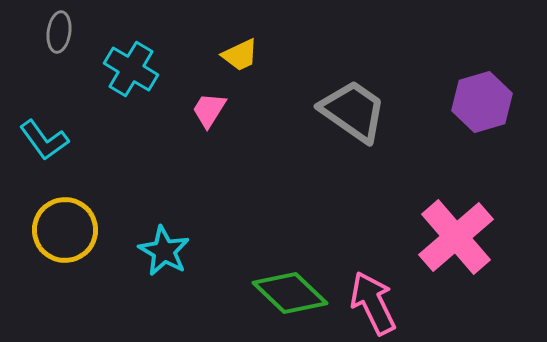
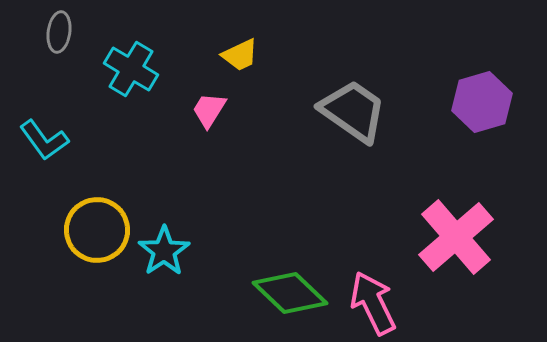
yellow circle: moved 32 px right
cyan star: rotated 9 degrees clockwise
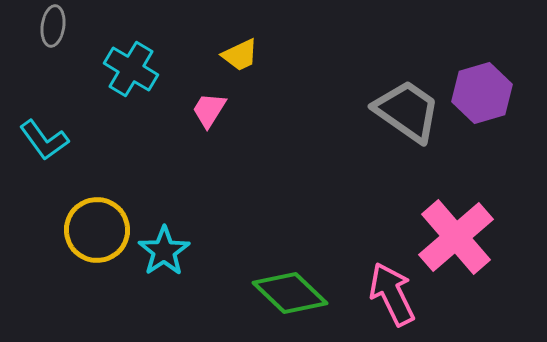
gray ellipse: moved 6 px left, 6 px up
purple hexagon: moved 9 px up
gray trapezoid: moved 54 px right
pink arrow: moved 19 px right, 9 px up
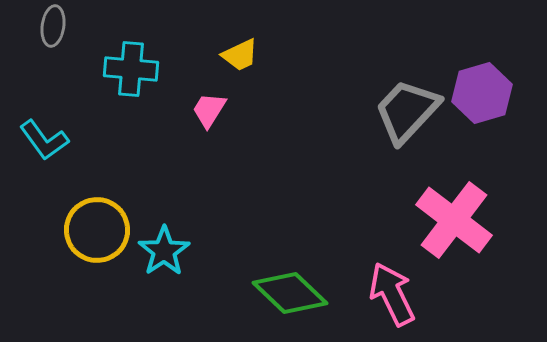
cyan cross: rotated 26 degrees counterclockwise
gray trapezoid: rotated 82 degrees counterclockwise
pink cross: moved 2 px left, 17 px up; rotated 12 degrees counterclockwise
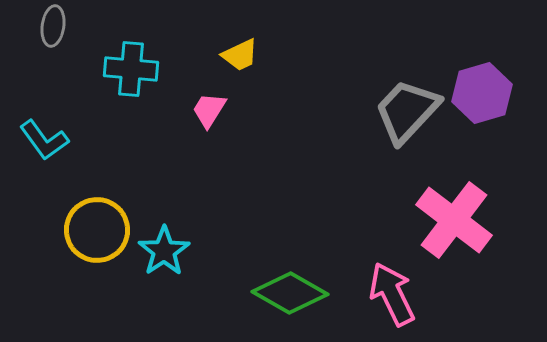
green diamond: rotated 14 degrees counterclockwise
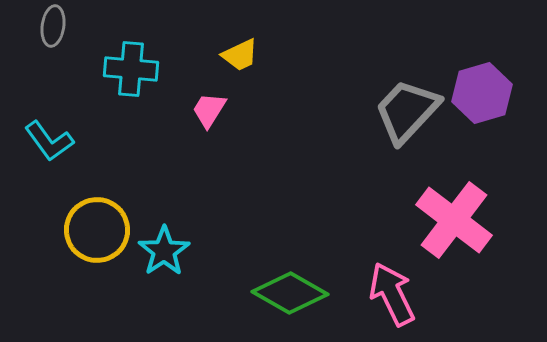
cyan L-shape: moved 5 px right, 1 px down
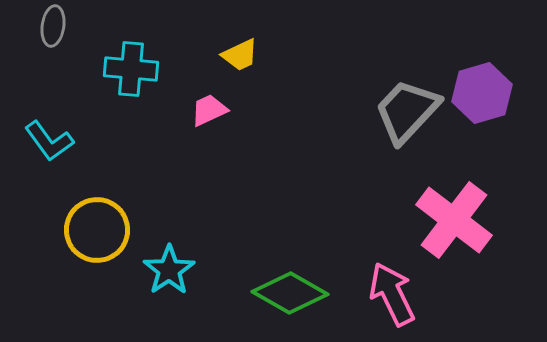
pink trapezoid: rotated 33 degrees clockwise
cyan star: moved 5 px right, 19 px down
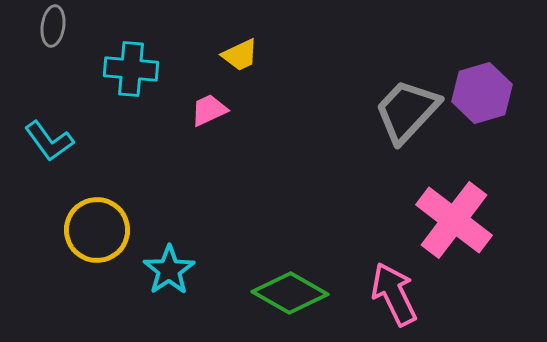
pink arrow: moved 2 px right
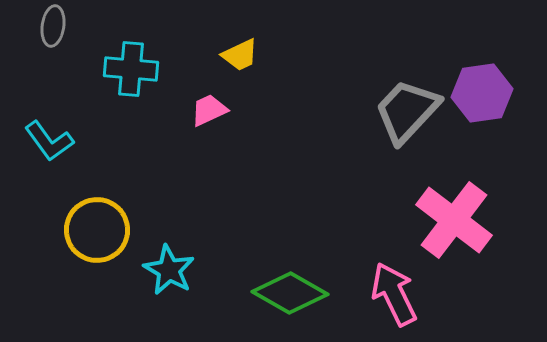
purple hexagon: rotated 8 degrees clockwise
cyan star: rotated 9 degrees counterclockwise
